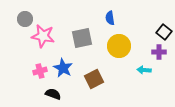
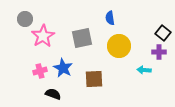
black square: moved 1 px left, 1 px down
pink star: rotated 30 degrees clockwise
brown square: rotated 24 degrees clockwise
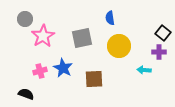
black semicircle: moved 27 px left
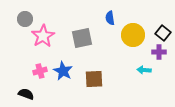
yellow circle: moved 14 px right, 11 px up
blue star: moved 3 px down
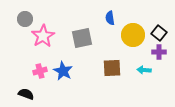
black square: moved 4 px left
brown square: moved 18 px right, 11 px up
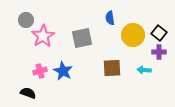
gray circle: moved 1 px right, 1 px down
black semicircle: moved 2 px right, 1 px up
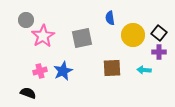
blue star: rotated 18 degrees clockwise
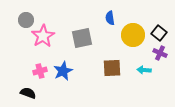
purple cross: moved 1 px right, 1 px down; rotated 24 degrees clockwise
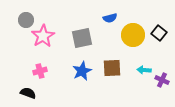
blue semicircle: rotated 96 degrees counterclockwise
purple cross: moved 2 px right, 27 px down
blue star: moved 19 px right
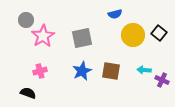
blue semicircle: moved 5 px right, 4 px up
brown square: moved 1 px left, 3 px down; rotated 12 degrees clockwise
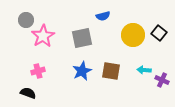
blue semicircle: moved 12 px left, 2 px down
pink cross: moved 2 px left
